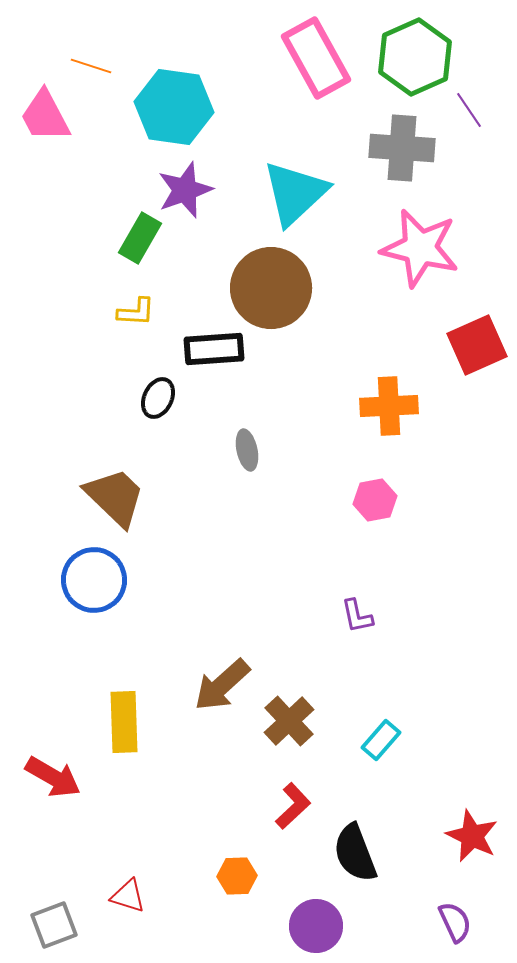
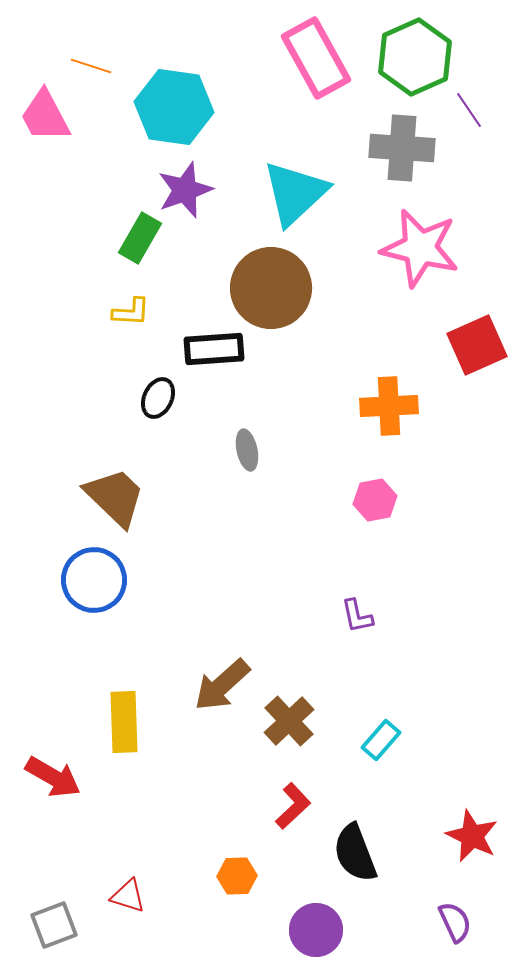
yellow L-shape: moved 5 px left
purple circle: moved 4 px down
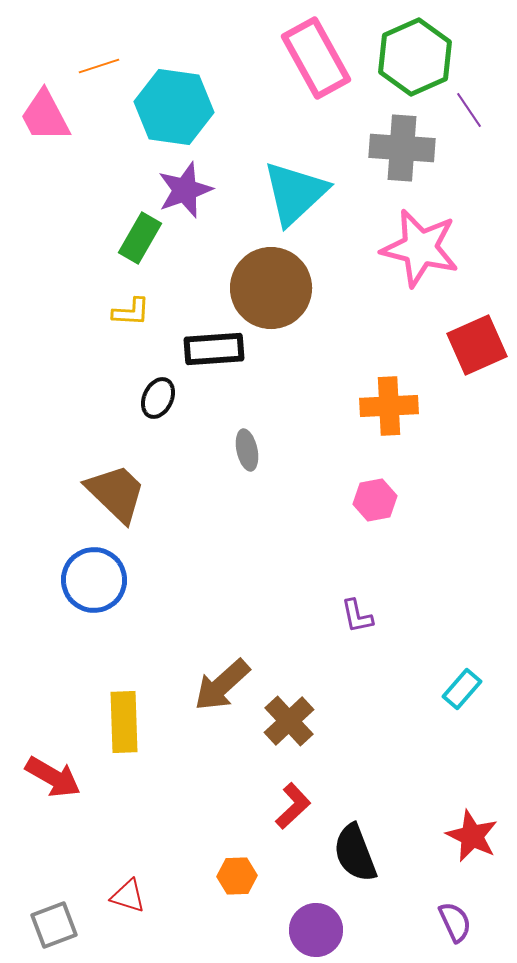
orange line: moved 8 px right; rotated 36 degrees counterclockwise
brown trapezoid: moved 1 px right, 4 px up
cyan rectangle: moved 81 px right, 51 px up
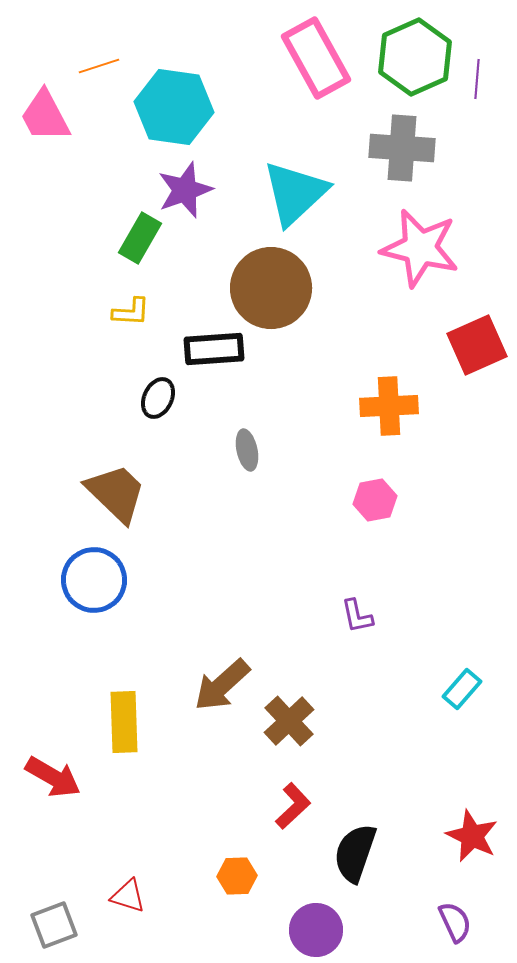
purple line: moved 8 px right, 31 px up; rotated 39 degrees clockwise
black semicircle: rotated 40 degrees clockwise
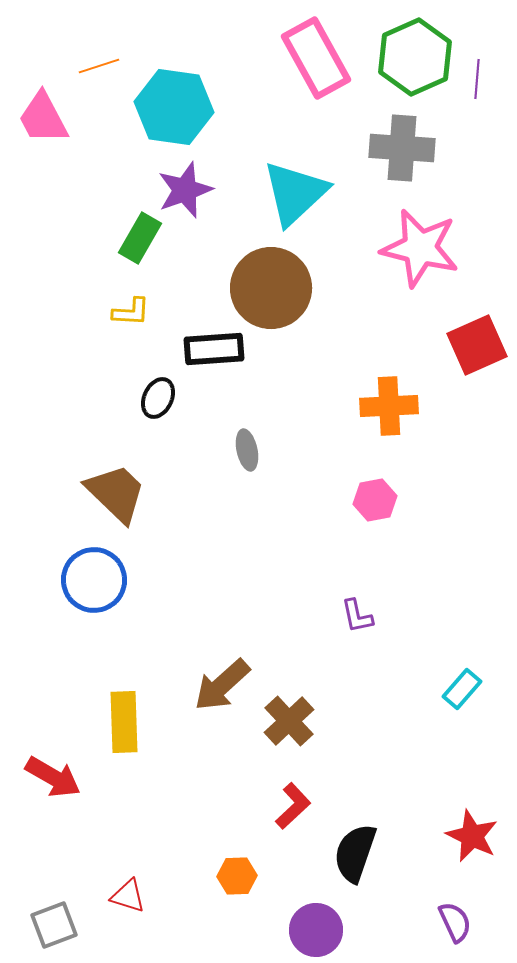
pink trapezoid: moved 2 px left, 2 px down
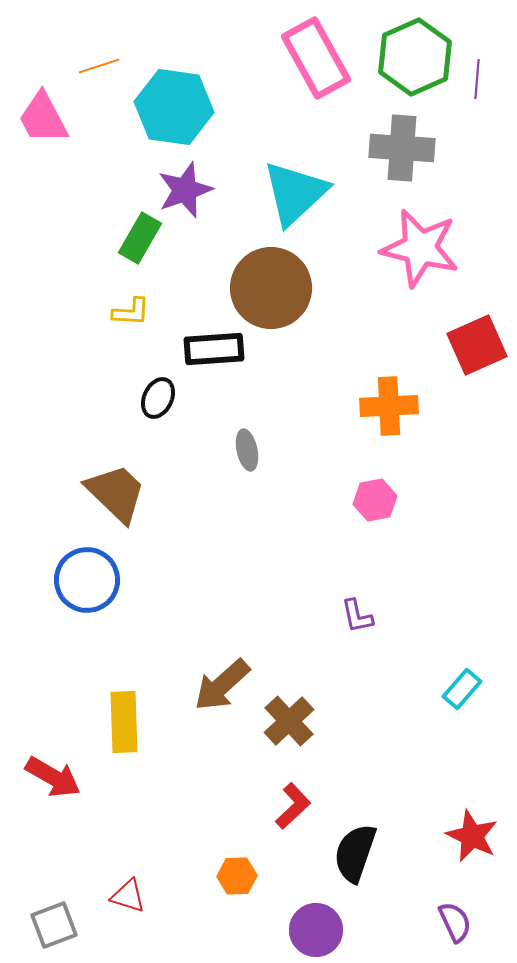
blue circle: moved 7 px left
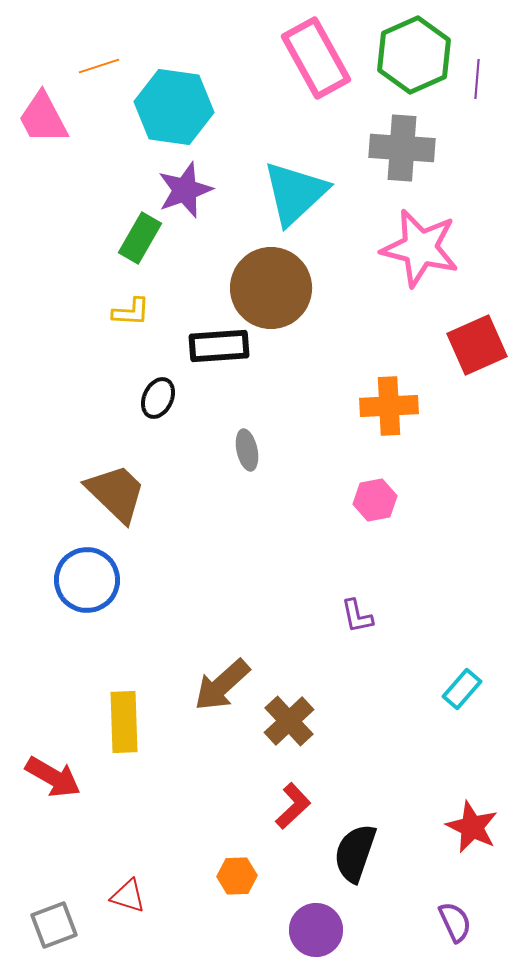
green hexagon: moved 1 px left, 2 px up
black rectangle: moved 5 px right, 3 px up
red star: moved 9 px up
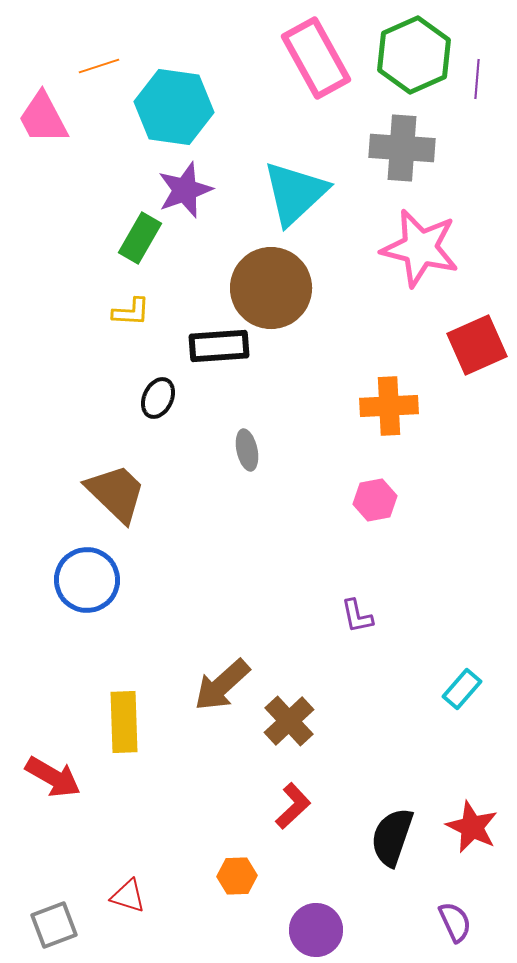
black semicircle: moved 37 px right, 16 px up
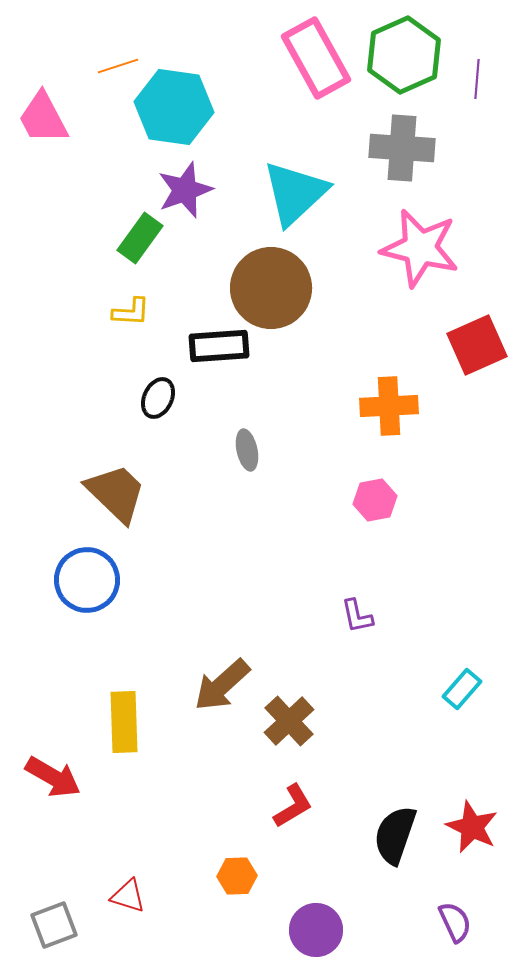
green hexagon: moved 10 px left
orange line: moved 19 px right
green rectangle: rotated 6 degrees clockwise
red L-shape: rotated 12 degrees clockwise
black semicircle: moved 3 px right, 2 px up
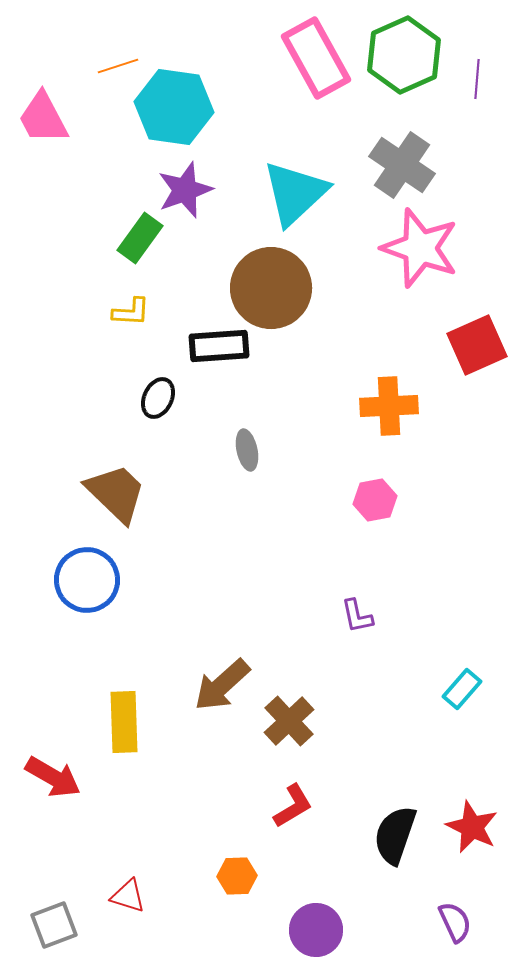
gray cross: moved 17 px down; rotated 30 degrees clockwise
pink star: rotated 6 degrees clockwise
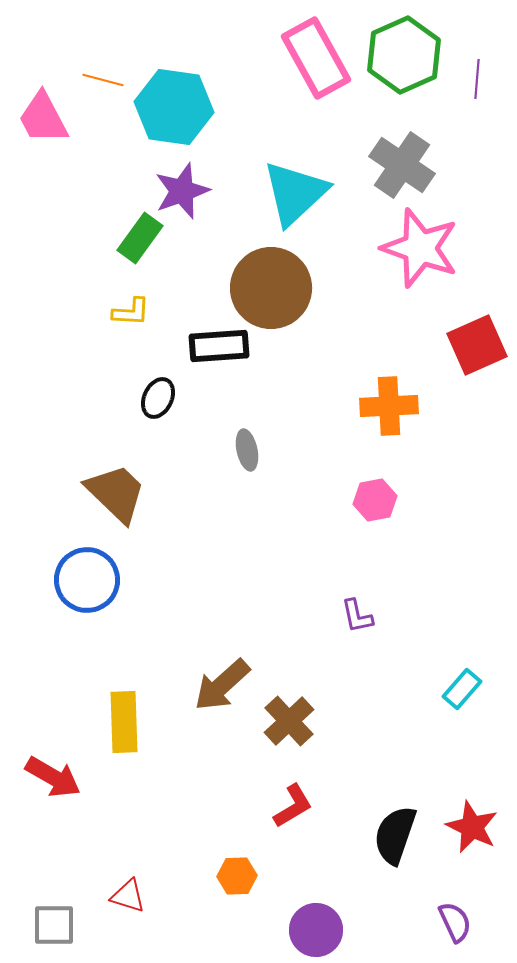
orange line: moved 15 px left, 14 px down; rotated 33 degrees clockwise
purple star: moved 3 px left, 1 px down
gray square: rotated 21 degrees clockwise
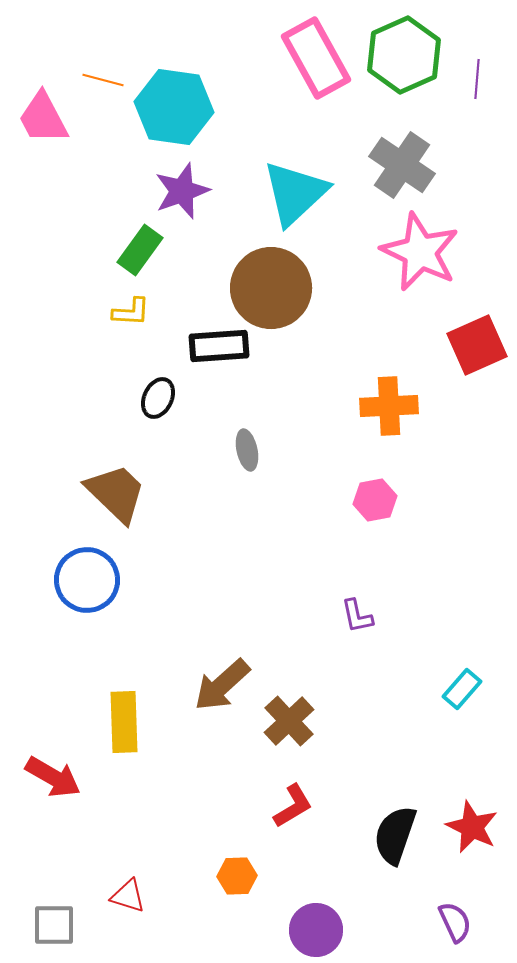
green rectangle: moved 12 px down
pink star: moved 4 px down; rotated 6 degrees clockwise
